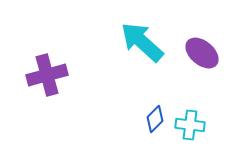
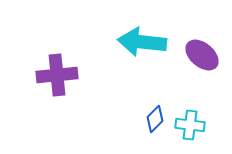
cyan arrow: rotated 36 degrees counterclockwise
purple ellipse: moved 2 px down
purple cross: moved 10 px right; rotated 9 degrees clockwise
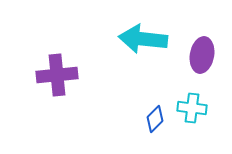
cyan arrow: moved 1 px right, 3 px up
purple ellipse: rotated 60 degrees clockwise
cyan cross: moved 2 px right, 17 px up
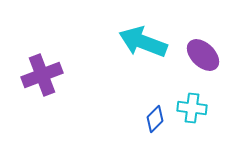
cyan arrow: moved 3 px down; rotated 15 degrees clockwise
purple ellipse: moved 1 px right; rotated 56 degrees counterclockwise
purple cross: moved 15 px left; rotated 15 degrees counterclockwise
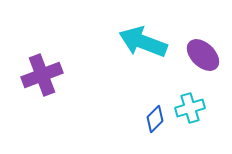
cyan cross: moved 2 px left; rotated 24 degrees counterclockwise
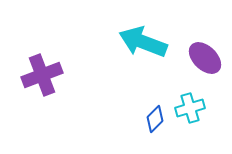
purple ellipse: moved 2 px right, 3 px down
